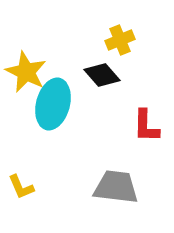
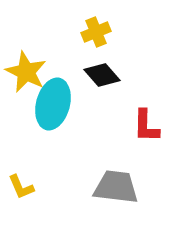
yellow cross: moved 24 px left, 8 px up
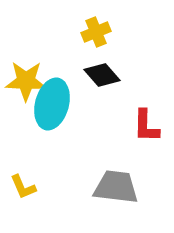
yellow star: moved 9 px down; rotated 24 degrees counterclockwise
cyan ellipse: moved 1 px left
yellow L-shape: moved 2 px right
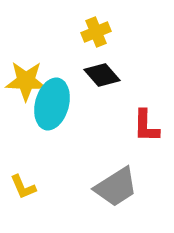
gray trapezoid: rotated 141 degrees clockwise
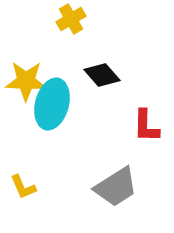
yellow cross: moved 25 px left, 13 px up; rotated 8 degrees counterclockwise
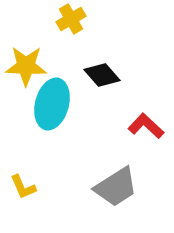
yellow star: moved 15 px up
red L-shape: rotated 132 degrees clockwise
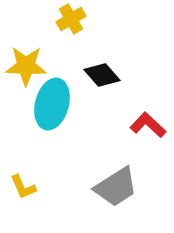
red L-shape: moved 2 px right, 1 px up
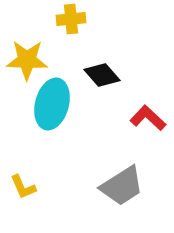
yellow cross: rotated 24 degrees clockwise
yellow star: moved 1 px right, 6 px up
red L-shape: moved 7 px up
gray trapezoid: moved 6 px right, 1 px up
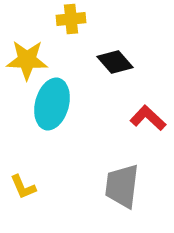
black diamond: moved 13 px right, 13 px up
gray trapezoid: rotated 129 degrees clockwise
